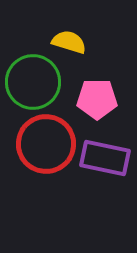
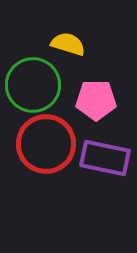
yellow semicircle: moved 1 px left, 2 px down
green circle: moved 3 px down
pink pentagon: moved 1 px left, 1 px down
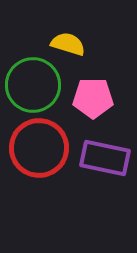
pink pentagon: moved 3 px left, 2 px up
red circle: moved 7 px left, 4 px down
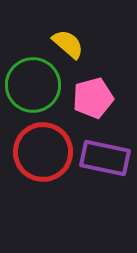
yellow semicircle: rotated 24 degrees clockwise
pink pentagon: rotated 15 degrees counterclockwise
red circle: moved 4 px right, 4 px down
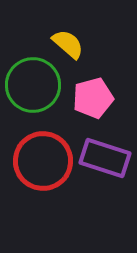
red circle: moved 9 px down
purple rectangle: rotated 6 degrees clockwise
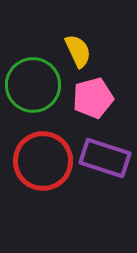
yellow semicircle: moved 10 px right, 7 px down; rotated 24 degrees clockwise
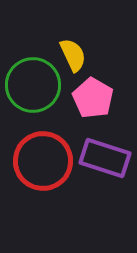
yellow semicircle: moved 5 px left, 4 px down
pink pentagon: rotated 27 degrees counterclockwise
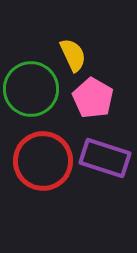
green circle: moved 2 px left, 4 px down
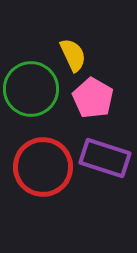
red circle: moved 6 px down
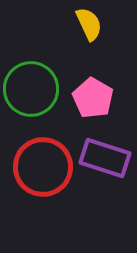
yellow semicircle: moved 16 px right, 31 px up
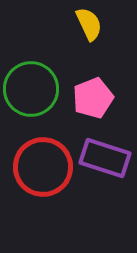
pink pentagon: rotated 21 degrees clockwise
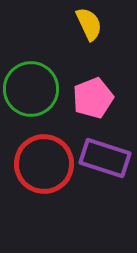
red circle: moved 1 px right, 3 px up
